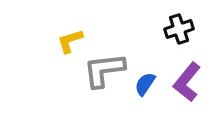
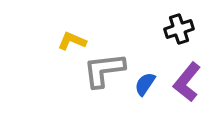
yellow L-shape: moved 2 px right; rotated 40 degrees clockwise
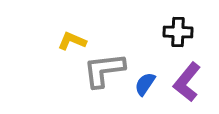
black cross: moved 1 px left, 3 px down; rotated 20 degrees clockwise
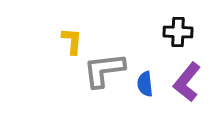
yellow L-shape: rotated 72 degrees clockwise
blue semicircle: rotated 40 degrees counterclockwise
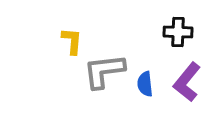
gray L-shape: moved 1 px down
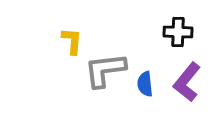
gray L-shape: moved 1 px right, 1 px up
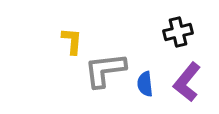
black cross: rotated 16 degrees counterclockwise
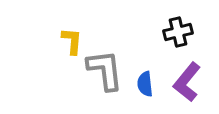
gray L-shape: rotated 90 degrees clockwise
